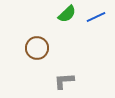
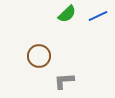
blue line: moved 2 px right, 1 px up
brown circle: moved 2 px right, 8 px down
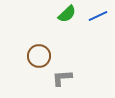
gray L-shape: moved 2 px left, 3 px up
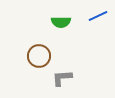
green semicircle: moved 6 px left, 8 px down; rotated 42 degrees clockwise
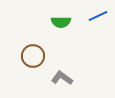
brown circle: moved 6 px left
gray L-shape: rotated 40 degrees clockwise
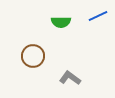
gray L-shape: moved 8 px right
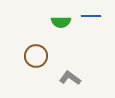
blue line: moved 7 px left; rotated 24 degrees clockwise
brown circle: moved 3 px right
